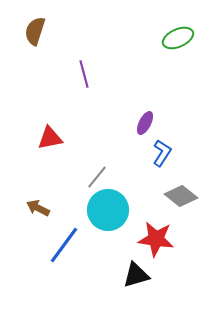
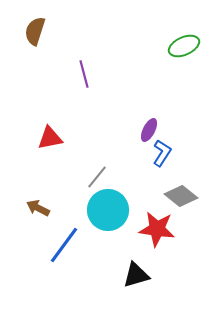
green ellipse: moved 6 px right, 8 px down
purple ellipse: moved 4 px right, 7 px down
red star: moved 1 px right, 10 px up
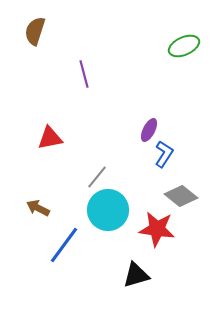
blue L-shape: moved 2 px right, 1 px down
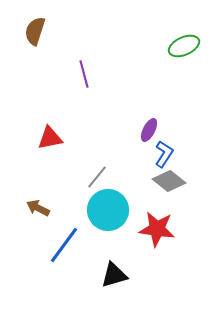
gray diamond: moved 12 px left, 15 px up
black triangle: moved 22 px left
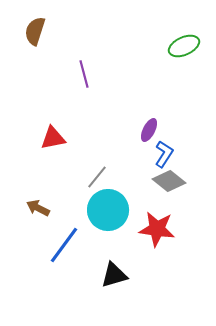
red triangle: moved 3 px right
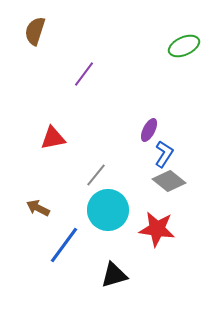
purple line: rotated 52 degrees clockwise
gray line: moved 1 px left, 2 px up
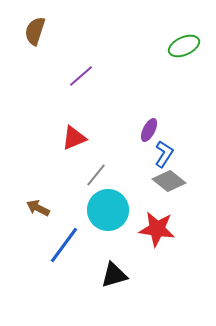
purple line: moved 3 px left, 2 px down; rotated 12 degrees clockwise
red triangle: moved 21 px right; rotated 12 degrees counterclockwise
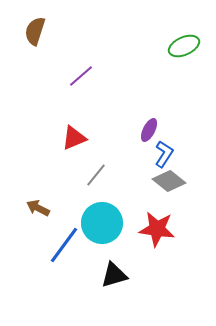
cyan circle: moved 6 px left, 13 px down
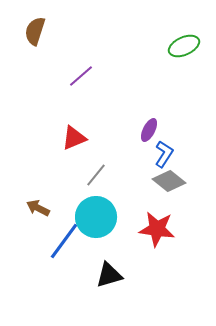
cyan circle: moved 6 px left, 6 px up
blue line: moved 4 px up
black triangle: moved 5 px left
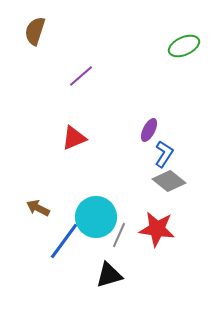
gray line: moved 23 px right, 60 px down; rotated 15 degrees counterclockwise
